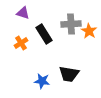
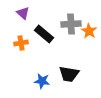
purple triangle: rotated 24 degrees clockwise
black rectangle: rotated 18 degrees counterclockwise
orange cross: rotated 24 degrees clockwise
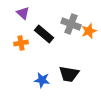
gray cross: rotated 24 degrees clockwise
orange star: rotated 21 degrees clockwise
blue star: moved 1 px up
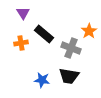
purple triangle: rotated 16 degrees clockwise
gray cross: moved 24 px down
orange star: rotated 14 degrees counterclockwise
black trapezoid: moved 2 px down
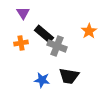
gray cross: moved 14 px left, 2 px up
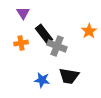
black rectangle: rotated 12 degrees clockwise
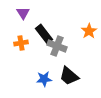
black trapezoid: rotated 30 degrees clockwise
blue star: moved 2 px right, 1 px up; rotated 14 degrees counterclockwise
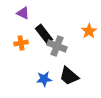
purple triangle: rotated 32 degrees counterclockwise
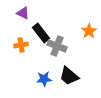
black rectangle: moved 3 px left, 1 px up
orange cross: moved 2 px down
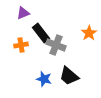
purple triangle: rotated 48 degrees counterclockwise
orange star: moved 2 px down
gray cross: moved 1 px left, 1 px up
blue star: rotated 21 degrees clockwise
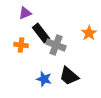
purple triangle: moved 2 px right
orange cross: rotated 16 degrees clockwise
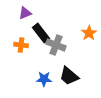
blue star: rotated 14 degrees counterclockwise
